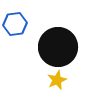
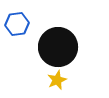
blue hexagon: moved 2 px right
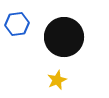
black circle: moved 6 px right, 10 px up
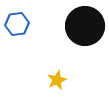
black circle: moved 21 px right, 11 px up
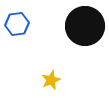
yellow star: moved 6 px left
